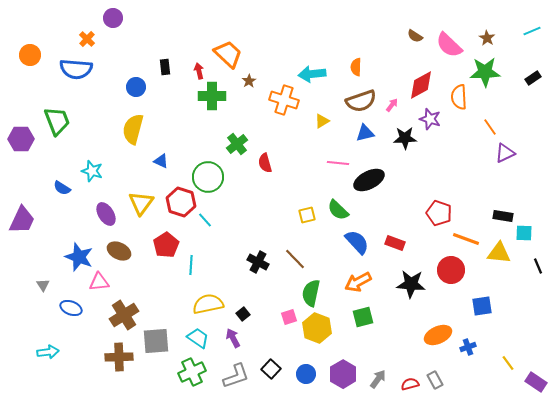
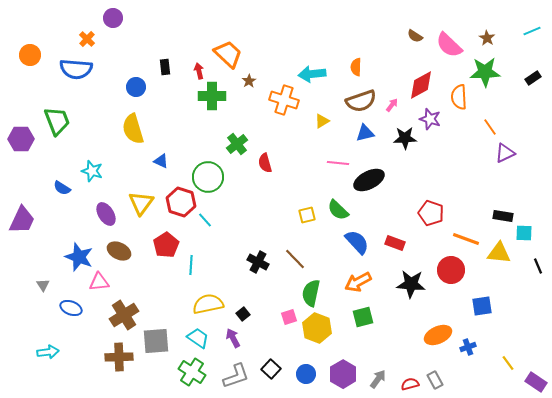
yellow semicircle at (133, 129): rotated 32 degrees counterclockwise
red pentagon at (439, 213): moved 8 px left
green cross at (192, 372): rotated 32 degrees counterclockwise
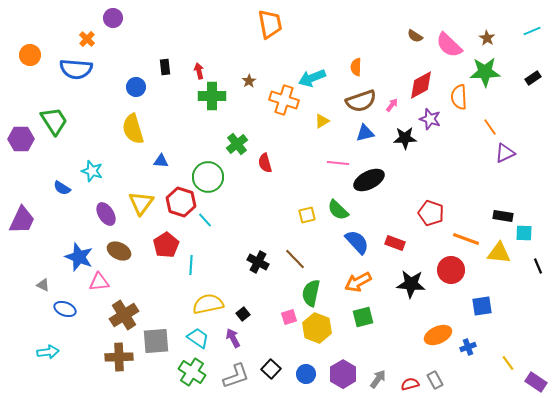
orange trapezoid at (228, 54): moved 42 px right, 30 px up; rotated 36 degrees clockwise
cyan arrow at (312, 74): moved 4 px down; rotated 16 degrees counterclockwise
green trapezoid at (57, 121): moved 3 px left; rotated 12 degrees counterclockwise
blue triangle at (161, 161): rotated 21 degrees counterclockwise
gray triangle at (43, 285): rotated 32 degrees counterclockwise
blue ellipse at (71, 308): moved 6 px left, 1 px down
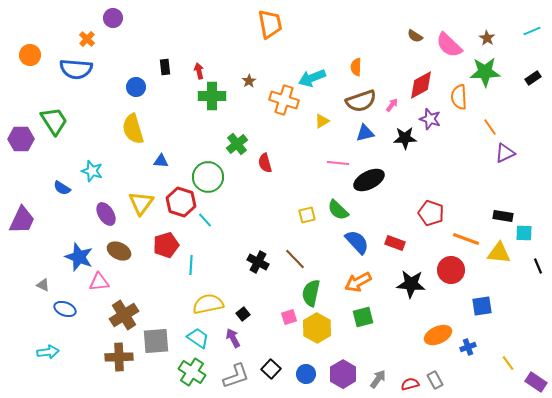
red pentagon at (166, 245): rotated 15 degrees clockwise
yellow hexagon at (317, 328): rotated 8 degrees clockwise
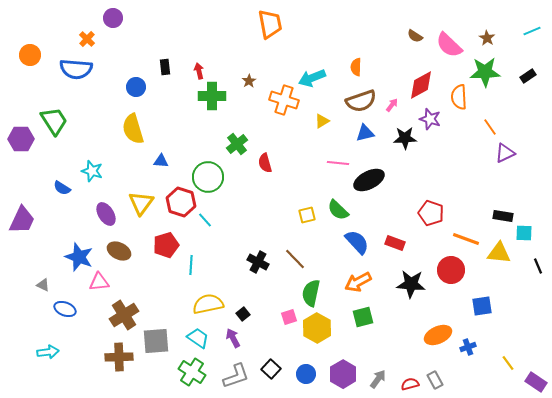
black rectangle at (533, 78): moved 5 px left, 2 px up
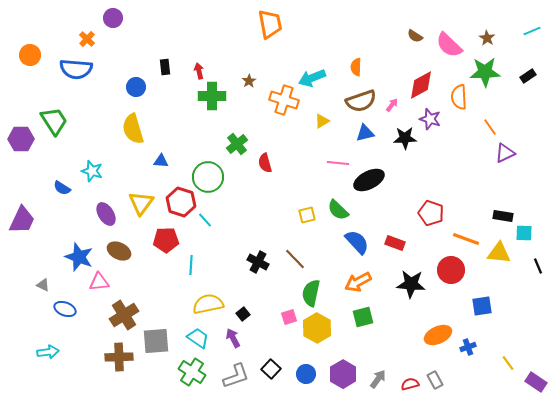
red pentagon at (166, 245): moved 5 px up; rotated 15 degrees clockwise
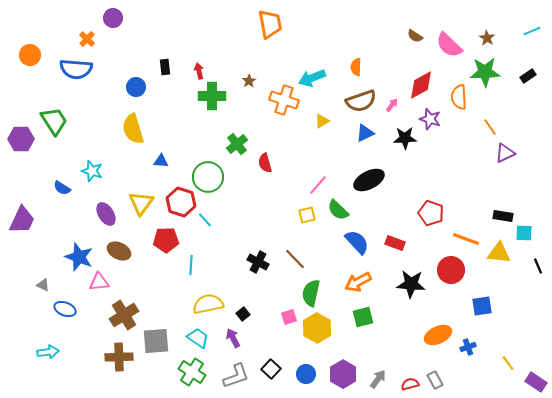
blue triangle at (365, 133): rotated 12 degrees counterclockwise
pink line at (338, 163): moved 20 px left, 22 px down; rotated 55 degrees counterclockwise
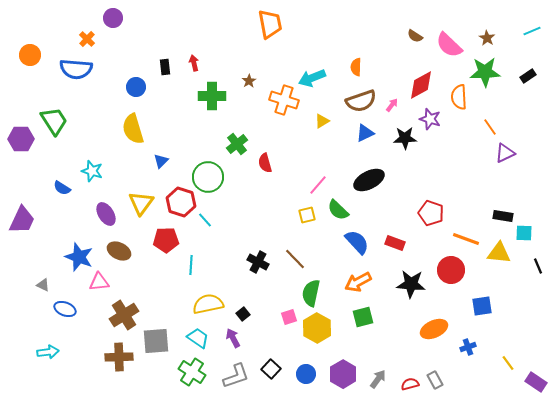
red arrow at (199, 71): moved 5 px left, 8 px up
blue triangle at (161, 161): rotated 49 degrees counterclockwise
orange ellipse at (438, 335): moved 4 px left, 6 px up
